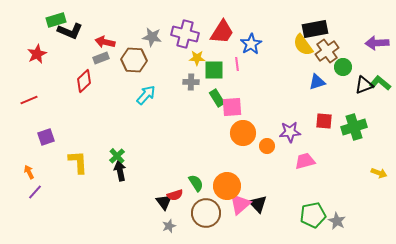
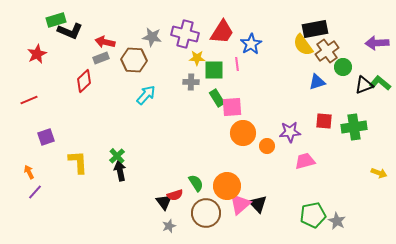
green cross at (354, 127): rotated 10 degrees clockwise
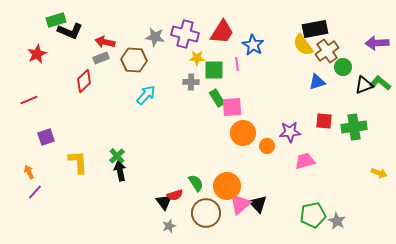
gray star at (152, 37): moved 3 px right
blue star at (251, 44): moved 2 px right, 1 px down; rotated 10 degrees counterclockwise
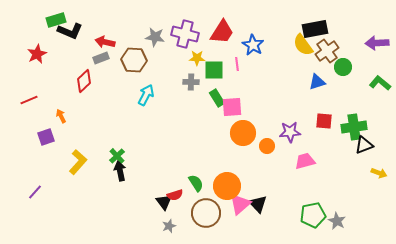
black triangle at (364, 85): moved 60 px down
cyan arrow at (146, 95): rotated 15 degrees counterclockwise
yellow L-shape at (78, 162): rotated 45 degrees clockwise
orange arrow at (29, 172): moved 32 px right, 56 px up
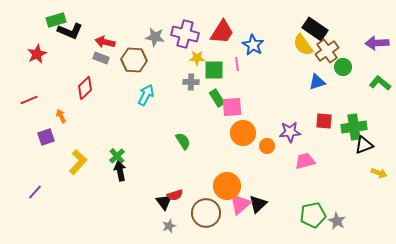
black rectangle at (315, 29): rotated 45 degrees clockwise
gray rectangle at (101, 58): rotated 42 degrees clockwise
red diamond at (84, 81): moved 1 px right, 7 px down
green semicircle at (196, 183): moved 13 px left, 42 px up
black triangle at (258, 204): rotated 30 degrees clockwise
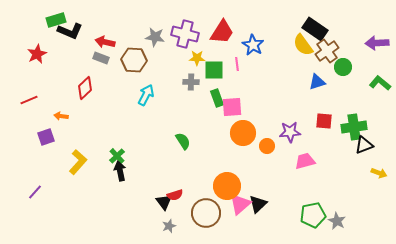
green rectangle at (217, 98): rotated 12 degrees clockwise
orange arrow at (61, 116): rotated 56 degrees counterclockwise
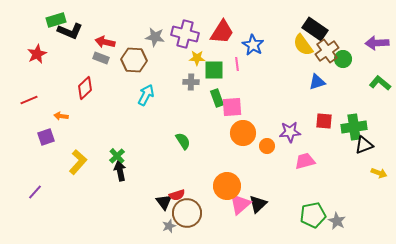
green circle at (343, 67): moved 8 px up
red semicircle at (175, 195): moved 2 px right
brown circle at (206, 213): moved 19 px left
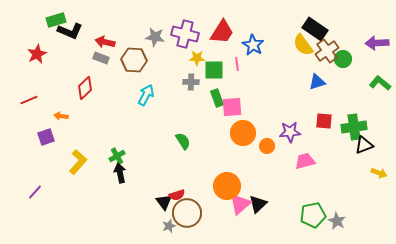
green cross at (117, 156): rotated 14 degrees clockwise
black arrow at (120, 171): moved 2 px down
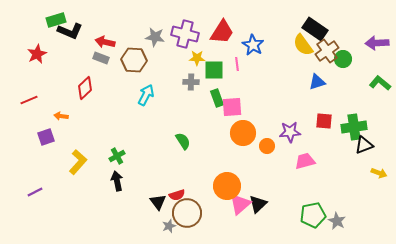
black arrow at (120, 173): moved 3 px left, 8 px down
purple line at (35, 192): rotated 21 degrees clockwise
black triangle at (164, 202): moved 6 px left
